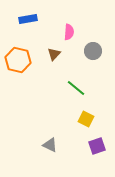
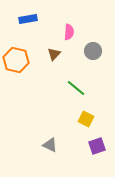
orange hexagon: moved 2 px left
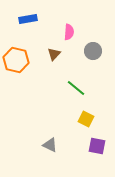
purple square: rotated 30 degrees clockwise
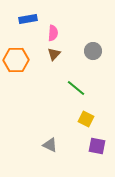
pink semicircle: moved 16 px left, 1 px down
orange hexagon: rotated 15 degrees counterclockwise
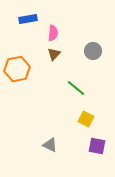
orange hexagon: moved 1 px right, 9 px down; rotated 10 degrees counterclockwise
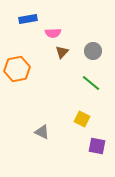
pink semicircle: rotated 84 degrees clockwise
brown triangle: moved 8 px right, 2 px up
green line: moved 15 px right, 5 px up
yellow square: moved 4 px left
gray triangle: moved 8 px left, 13 px up
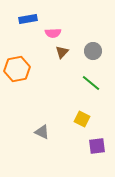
purple square: rotated 18 degrees counterclockwise
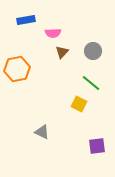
blue rectangle: moved 2 px left, 1 px down
yellow square: moved 3 px left, 15 px up
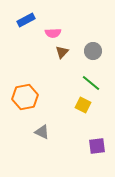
blue rectangle: rotated 18 degrees counterclockwise
orange hexagon: moved 8 px right, 28 px down
yellow square: moved 4 px right, 1 px down
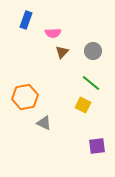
blue rectangle: rotated 42 degrees counterclockwise
gray triangle: moved 2 px right, 9 px up
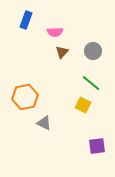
pink semicircle: moved 2 px right, 1 px up
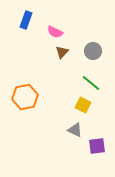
pink semicircle: rotated 28 degrees clockwise
gray triangle: moved 31 px right, 7 px down
